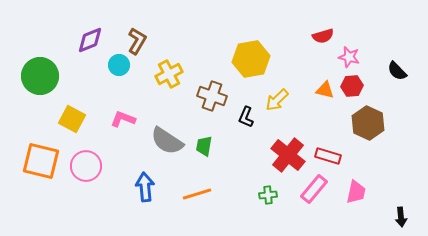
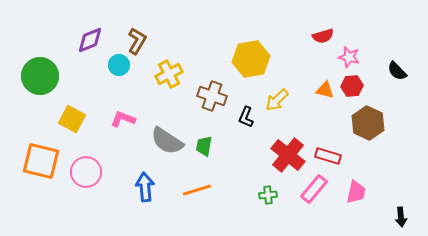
pink circle: moved 6 px down
orange line: moved 4 px up
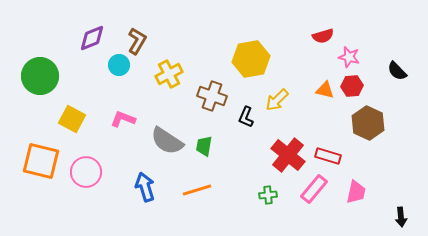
purple diamond: moved 2 px right, 2 px up
blue arrow: rotated 12 degrees counterclockwise
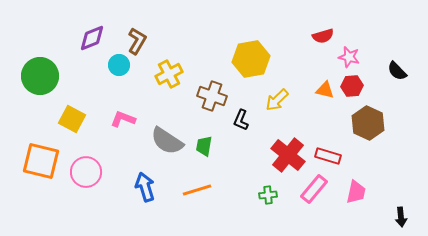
black L-shape: moved 5 px left, 3 px down
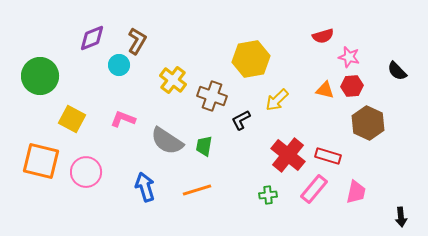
yellow cross: moved 4 px right, 6 px down; rotated 24 degrees counterclockwise
black L-shape: rotated 40 degrees clockwise
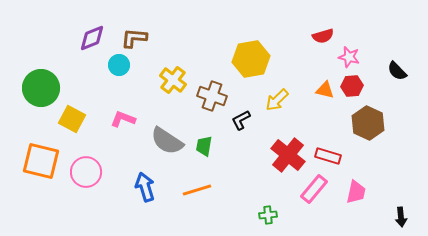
brown L-shape: moved 3 px left, 3 px up; rotated 116 degrees counterclockwise
green circle: moved 1 px right, 12 px down
green cross: moved 20 px down
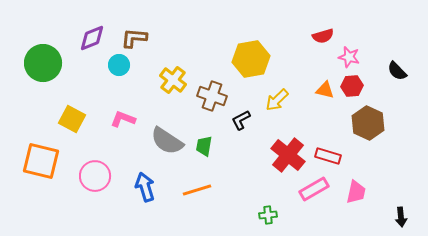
green circle: moved 2 px right, 25 px up
pink circle: moved 9 px right, 4 px down
pink rectangle: rotated 20 degrees clockwise
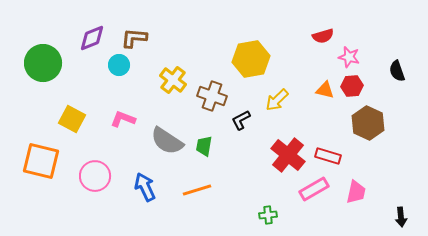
black semicircle: rotated 25 degrees clockwise
blue arrow: rotated 8 degrees counterclockwise
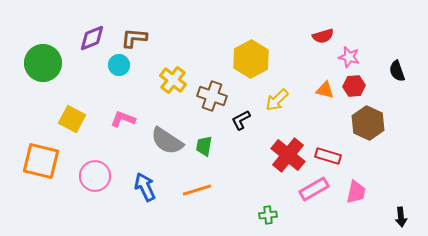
yellow hexagon: rotated 18 degrees counterclockwise
red hexagon: moved 2 px right
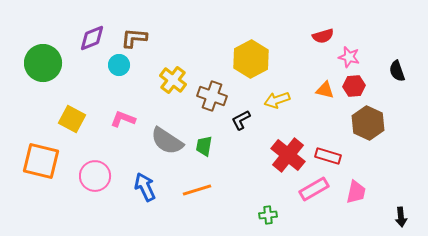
yellow arrow: rotated 25 degrees clockwise
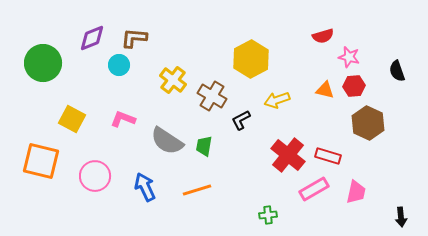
brown cross: rotated 12 degrees clockwise
